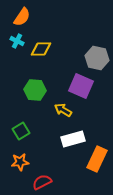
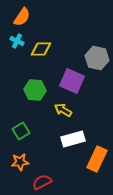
purple square: moved 9 px left, 5 px up
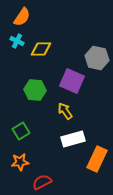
yellow arrow: moved 2 px right, 1 px down; rotated 24 degrees clockwise
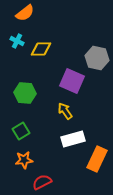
orange semicircle: moved 3 px right, 4 px up; rotated 18 degrees clockwise
green hexagon: moved 10 px left, 3 px down
orange star: moved 4 px right, 2 px up
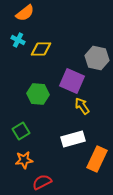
cyan cross: moved 1 px right, 1 px up
green hexagon: moved 13 px right, 1 px down
yellow arrow: moved 17 px right, 5 px up
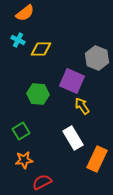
gray hexagon: rotated 10 degrees clockwise
white rectangle: moved 1 px up; rotated 75 degrees clockwise
